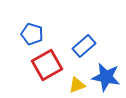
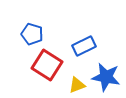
blue rectangle: rotated 15 degrees clockwise
red square: rotated 28 degrees counterclockwise
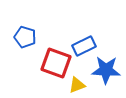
blue pentagon: moved 7 px left, 3 px down
red square: moved 9 px right, 2 px up; rotated 12 degrees counterclockwise
blue star: moved 7 px up; rotated 8 degrees counterclockwise
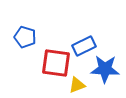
red square: rotated 12 degrees counterclockwise
blue star: moved 1 px left, 1 px up
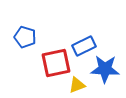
red square: rotated 20 degrees counterclockwise
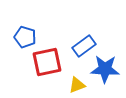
blue rectangle: rotated 10 degrees counterclockwise
red square: moved 9 px left, 1 px up
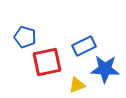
blue rectangle: rotated 10 degrees clockwise
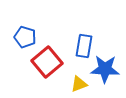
blue rectangle: rotated 55 degrees counterclockwise
red square: rotated 28 degrees counterclockwise
yellow triangle: moved 2 px right, 1 px up
